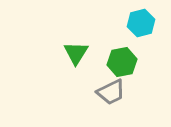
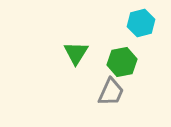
gray trapezoid: rotated 40 degrees counterclockwise
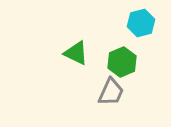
green triangle: rotated 36 degrees counterclockwise
green hexagon: rotated 12 degrees counterclockwise
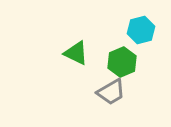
cyan hexagon: moved 7 px down
gray trapezoid: rotated 36 degrees clockwise
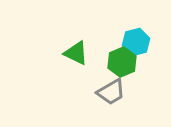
cyan hexagon: moved 5 px left, 12 px down
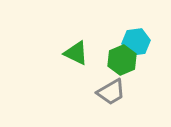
cyan hexagon: rotated 8 degrees clockwise
green hexagon: moved 2 px up
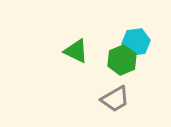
green triangle: moved 2 px up
gray trapezoid: moved 4 px right, 7 px down
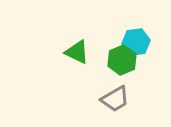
green triangle: moved 1 px right, 1 px down
